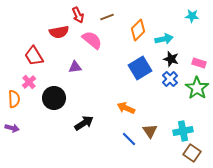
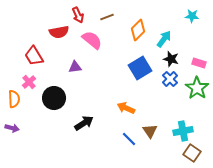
cyan arrow: rotated 42 degrees counterclockwise
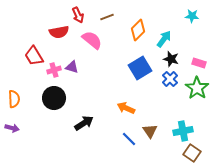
purple triangle: moved 3 px left; rotated 24 degrees clockwise
pink cross: moved 25 px right, 12 px up; rotated 24 degrees clockwise
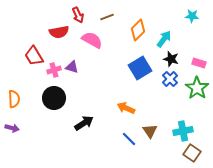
pink semicircle: rotated 10 degrees counterclockwise
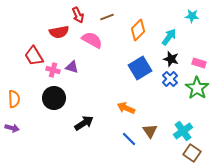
cyan arrow: moved 5 px right, 2 px up
pink cross: moved 1 px left; rotated 32 degrees clockwise
cyan cross: rotated 24 degrees counterclockwise
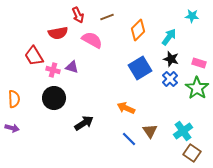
red semicircle: moved 1 px left, 1 px down
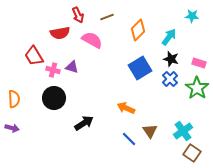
red semicircle: moved 2 px right
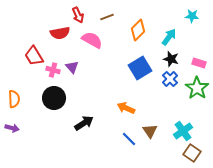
purple triangle: rotated 32 degrees clockwise
